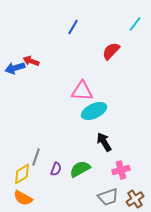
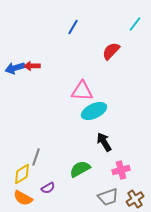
red arrow: moved 1 px right, 5 px down; rotated 21 degrees counterclockwise
purple semicircle: moved 8 px left, 19 px down; rotated 40 degrees clockwise
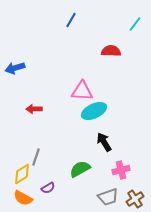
blue line: moved 2 px left, 7 px up
red semicircle: rotated 48 degrees clockwise
red arrow: moved 2 px right, 43 px down
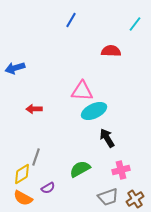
black arrow: moved 3 px right, 4 px up
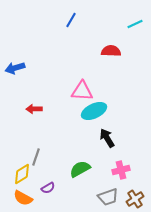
cyan line: rotated 28 degrees clockwise
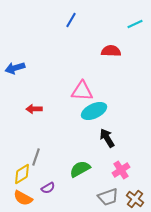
pink cross: rotated 18 degrees counterclockwise
brown cross: rotated 18 degrees counterclockwise
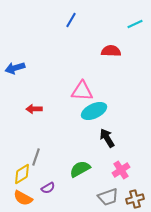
brown cross: rotated 36 degrees clockwise
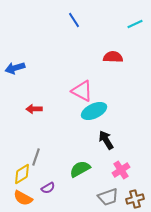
blue line: moved 3 px right; rotated 63 degrees counterclockwise
red semicircle: moved 2 px right, 6 px down
pink triangle: rotated 25 degrees clockwise
black arrow: moved 1 px left, 2 px down
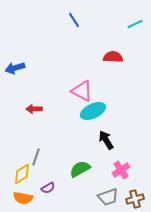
cyan ellipse: moved 1 px left
orange semicircle: rotated 18 degrees counterclockwise
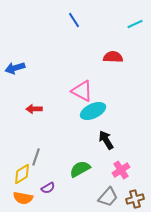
gray trapezoid: rotated 30 degrees counterclockwise
